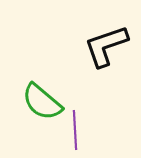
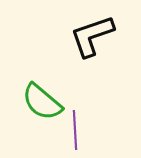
black L-shape: moved 14 px left, 10 px up
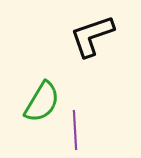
green semicircle: rotated 99 degrees counterclockwise
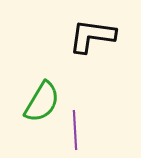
black L-shape: rotated 27 degrees clockwise
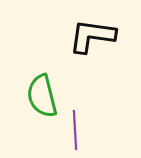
green semicircle: moved 6 px up; rotated 135 degrees clockwise
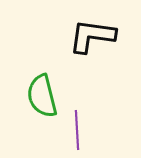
purple line: moved 2 px right
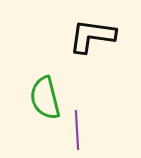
green semicircle: moved 3 px right, 2 px down
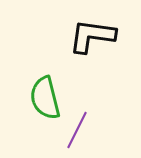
purple line: rotated 30 degrees clockwise
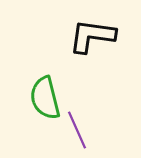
purple line: rotated 51 degrees counterclockwise
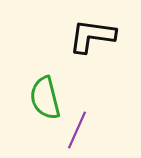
purple line: rotated 48 degrees clockwise
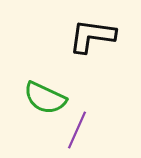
green semicircle: rotated 51 degrees counterclockwise
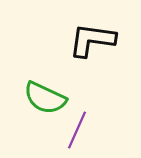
black L-shape: moved 4 px down
